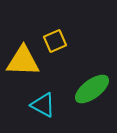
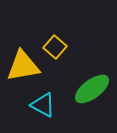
yellow square: moved 6 px down; rotated 25 degrees counterclockwise
yellow triangle: moved 5 px down; rotated 12 degrees counterclockwise
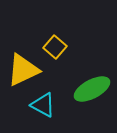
yellow triangle: moved 4 px down; rotated 15 degrees counterclockwise
green ellipse: rotated 9 degrees clockwise
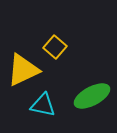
green ellipse: moved 7 px down
cyan triangle: rotated 16 degrees counterclockwise
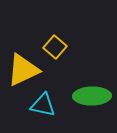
green ellipse: rotated 27 degrees clockwise
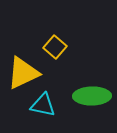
yellow triangle: moved 3 px down
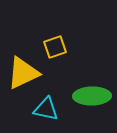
yellow square: rotated 30 degrees clockwise
cyan triangle: moved 3 px right, 4 px down
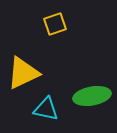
yellow square: moved 23 px up
green ellipse: rotated 9 degrees counterclockwise
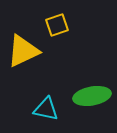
yellow square: moved 2 px right, 1 px down
yellow triangle: moved 22 px up
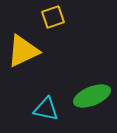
yellow square: moved 4 px left, 8 px up
green ellipse: rotated 12 degrees counterclockwise
